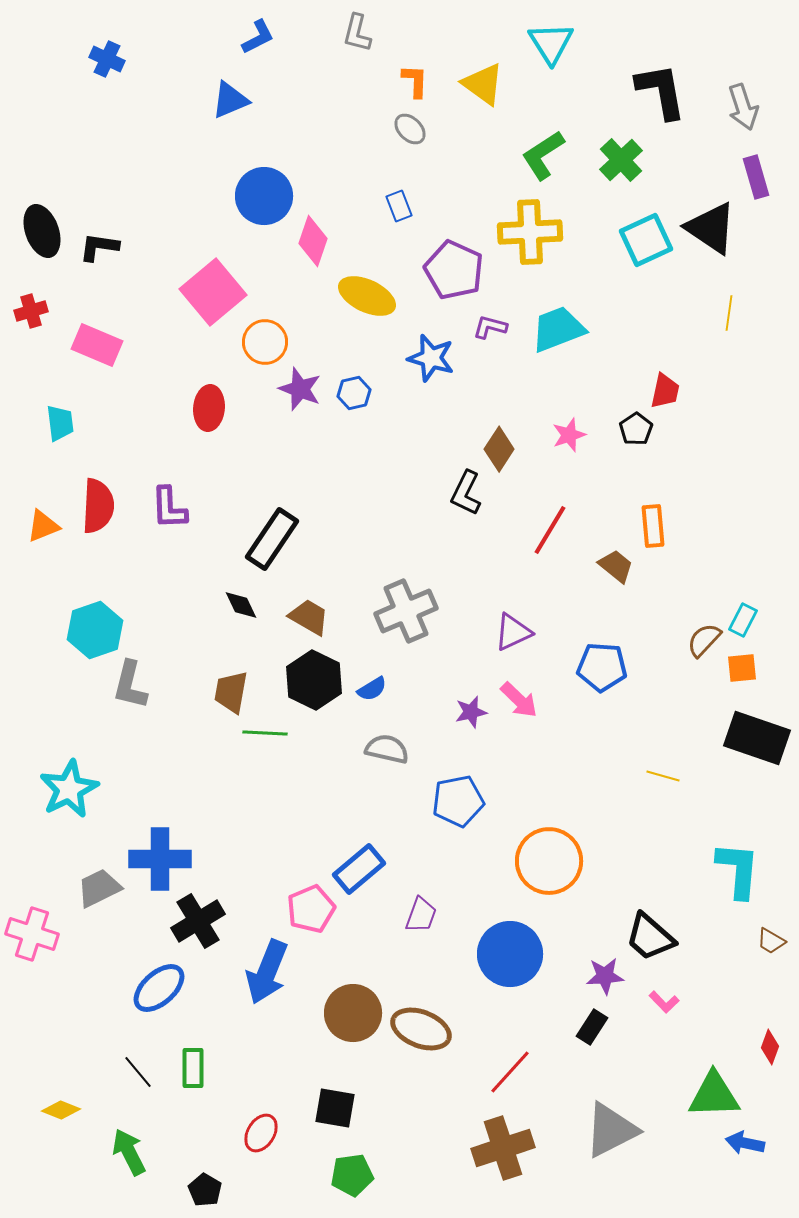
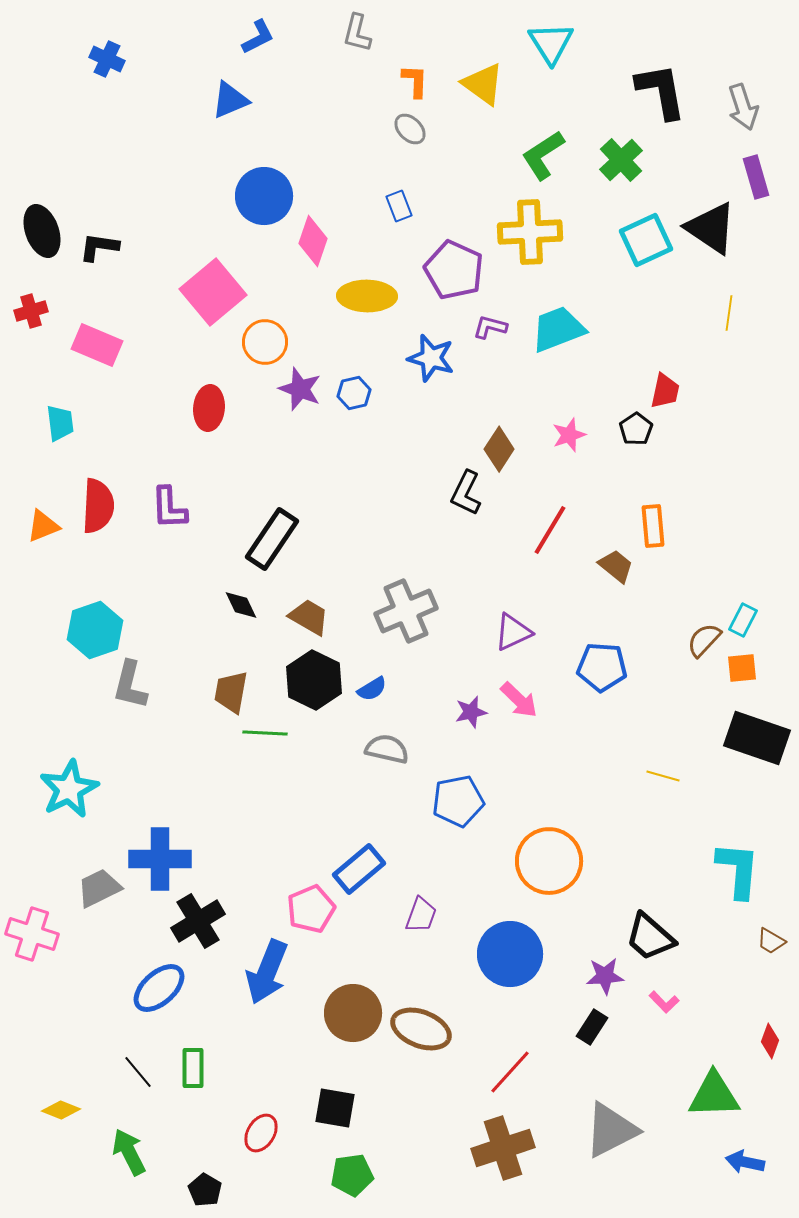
yellow ellipse at (367, 296): rotated 24 degrees counterclockwise
red diamond at (770, 1047): moved 6 px up
blue arrow at (745, 1143): moved 19 px down
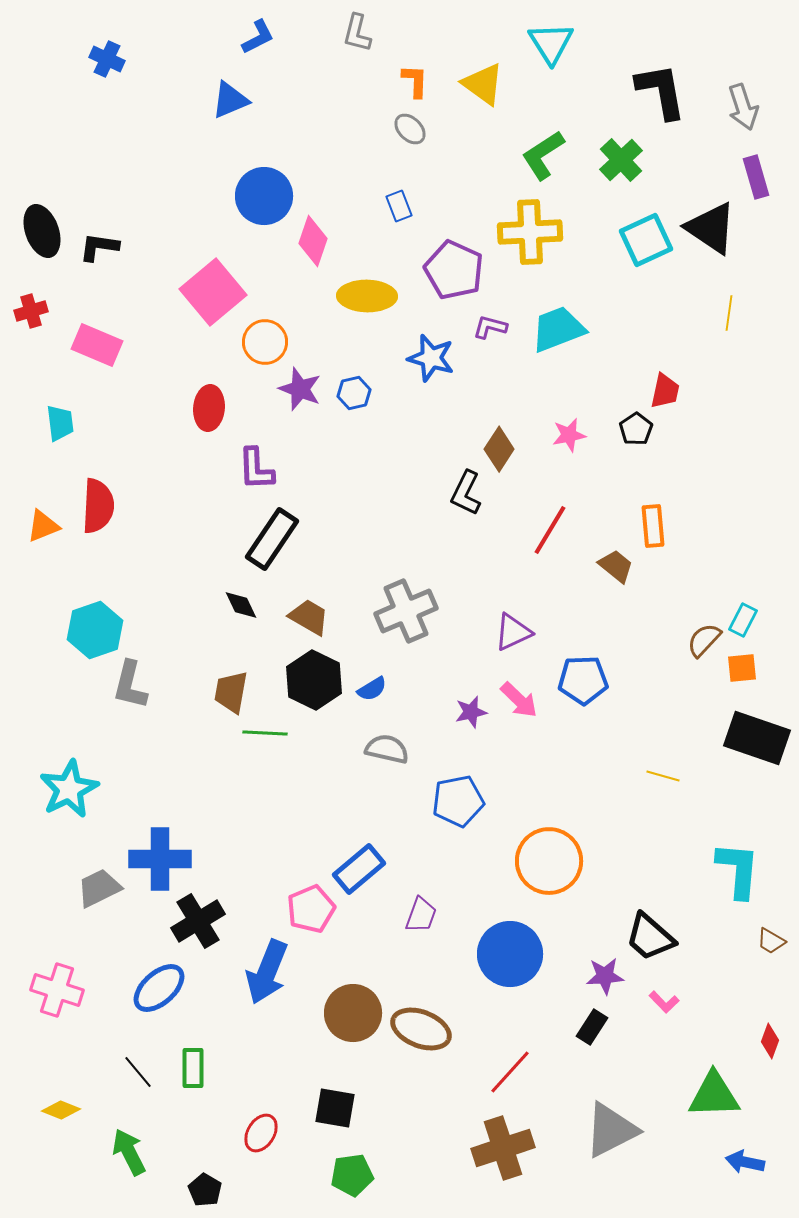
pink star at (569, 435): rotated 8 degrees clockwise
purple L-shape at (169, 508): moved 87 px right, 39 px up
blue pentagon at (602, 667): moved 19 px left, 13 px down; rotated 6 degrees counterclockwise
pink cross at (32, 934): moved 25 px right, 56 px down
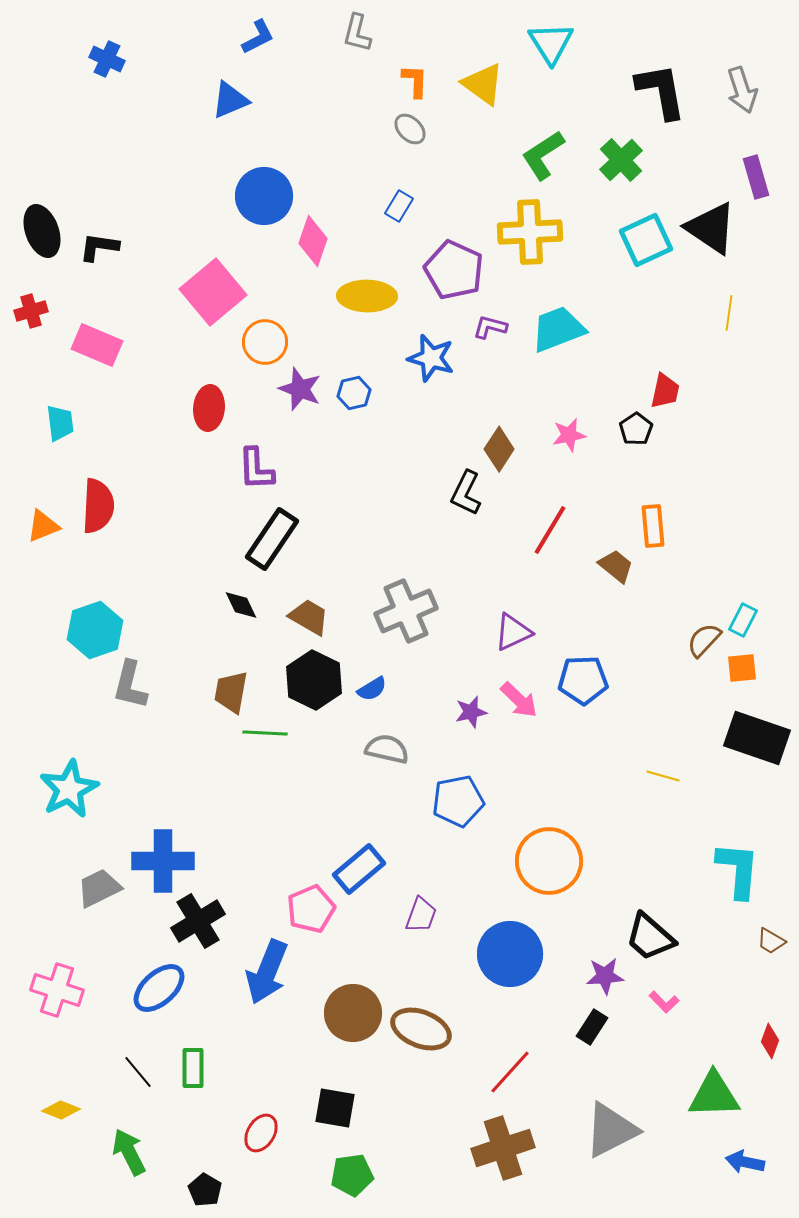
gray arrow at (743, 107): moved 1 px left, 17 px up
blue rectangle at (399, 206): rotated 52 degrees clockwise
blue cross at (160, 859): moved 3 px right, 2 px down
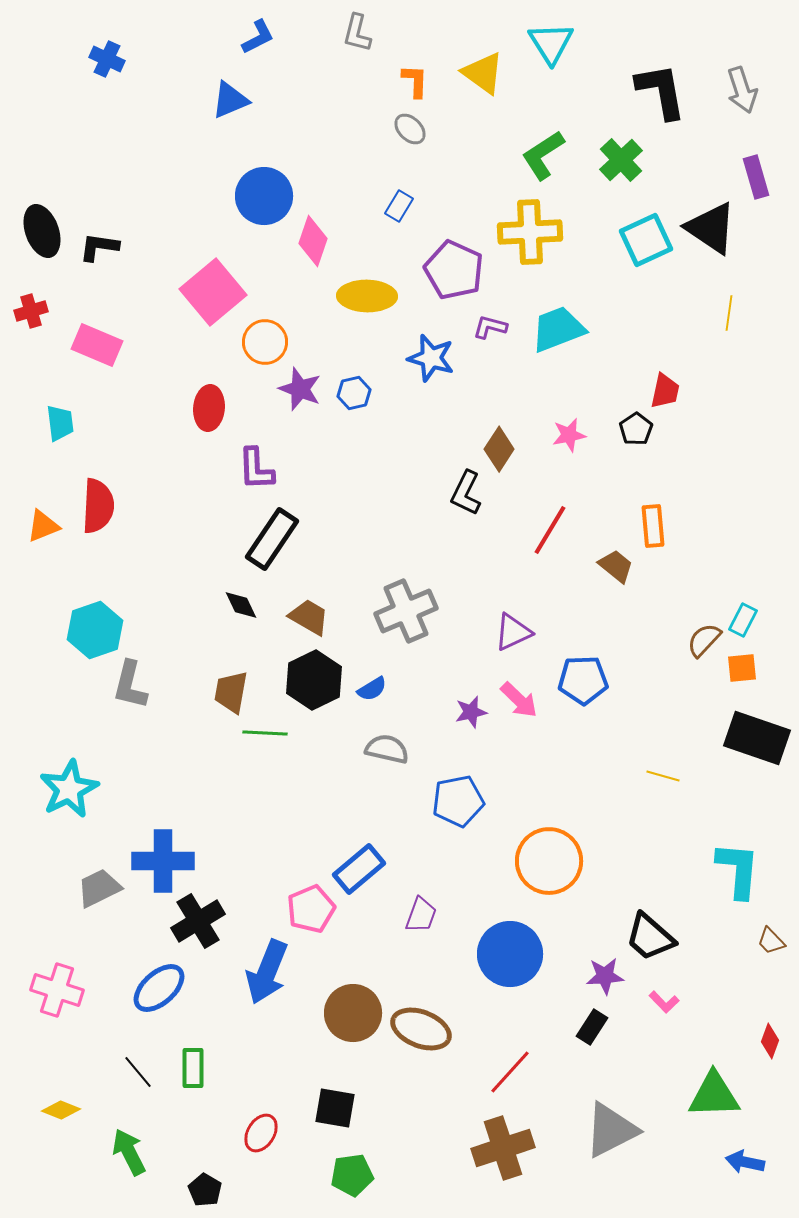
yellow triangle at (483, 84): moved 11 px up
black hexagon at (314, 680): rotated 8 degrees clockwise
brown trapezoid at (771, 941): rotated 16 degrees clockwise
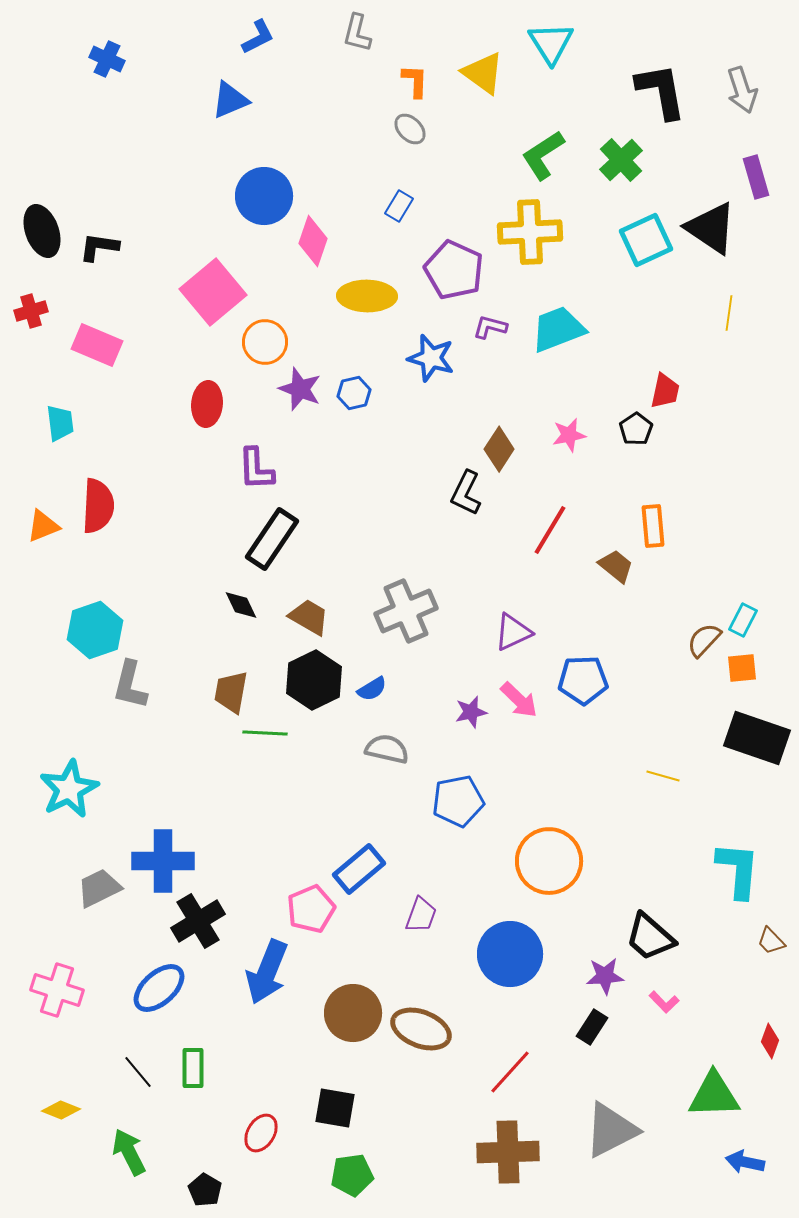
red ellipse at (209, 408): moved 2 px left, 4 px up
brown cross at (503, 1148): moved 5 px right, 4 px down; rotated 16 degrees clockwise
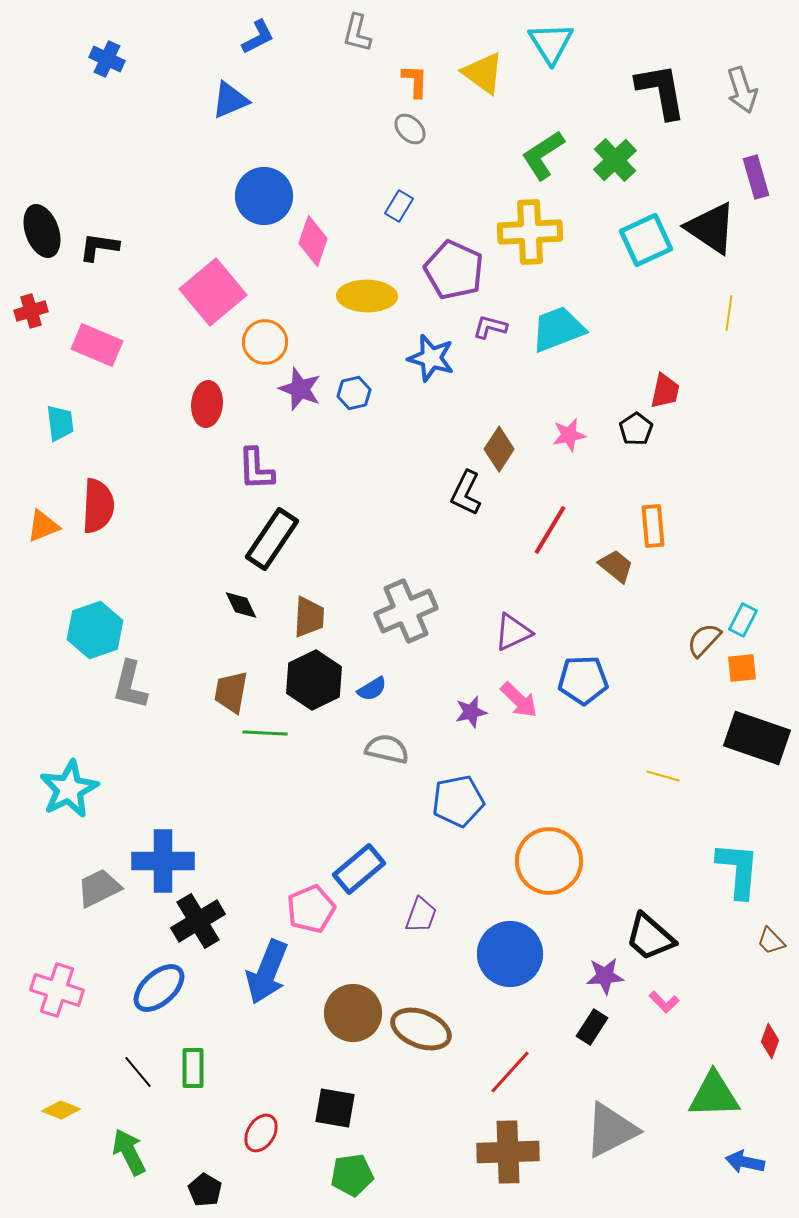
green cross at (621, 160): moved 6 px left
brown trapezoid at (309, 617): rotated 63 degrees clockwise
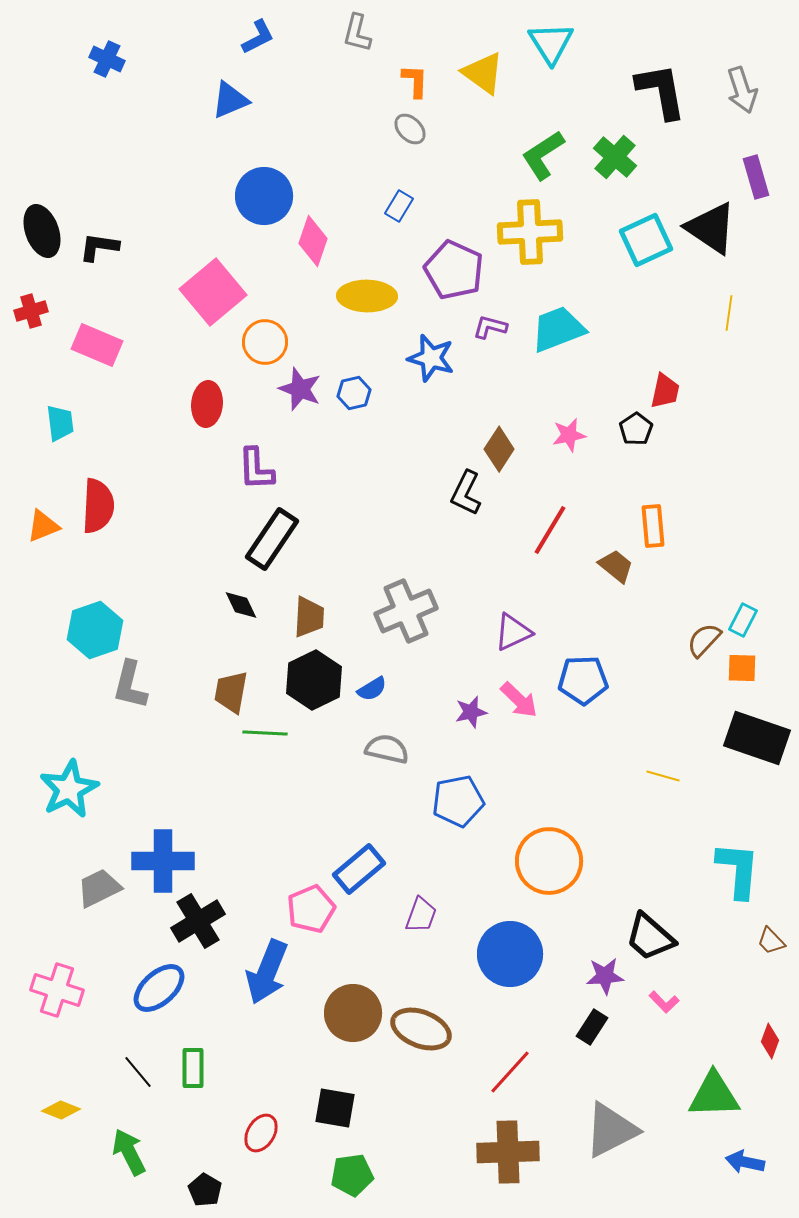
green cross at (615, 160): moved 3 px up; rotated 6 degrees counterclockwise
orange square at (742, 668): rotated 8 degrees clockwise
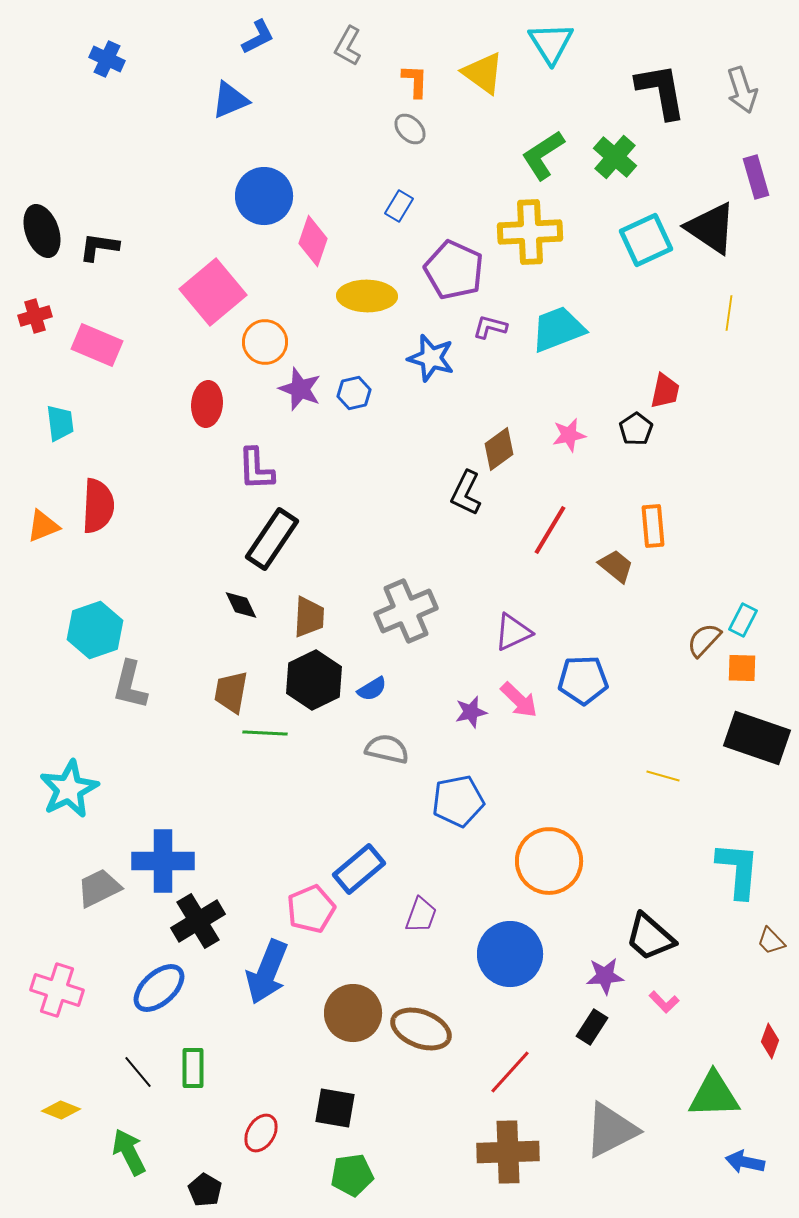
gray L-shape at (357, 33): moved 9 px left, 13 px down; rotated 15 degrees clockwise
red cross at (31, 311): moved 4 px right, 5 px down
brown diamond at (499, 449): rotated 21 degrees clockwise
